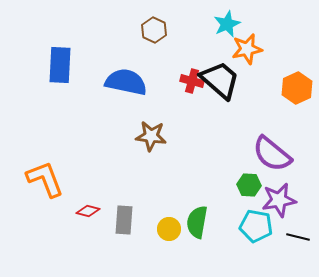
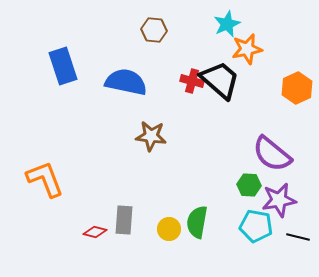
brown hexagon: rotated 20 degrees counterclockwise
blue rectangle: moved 3 px right, 1 px down; rotated 21 degrees counterclockwise
red diamond: moved 7 px right, 21 px down
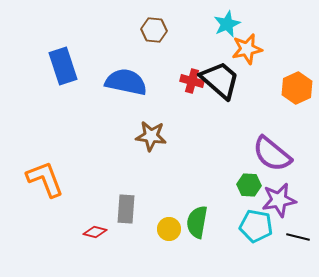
gray rectangle: moved 2 px right, 11 px up
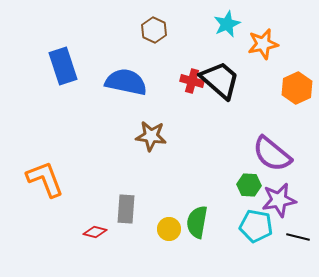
brown hexagon: rotated 20 degrees clockwise
orange star: moved 16 px right, 5 px up
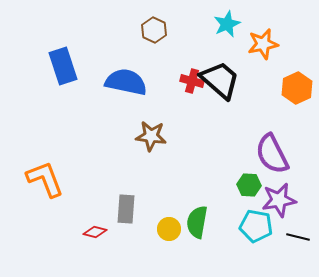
purple semicircle: rotated 24 degrees clockwise
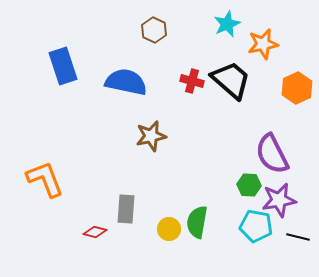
black trapezoid: moved 11 px right
brown star: rotated 20 degrees counterclockwise
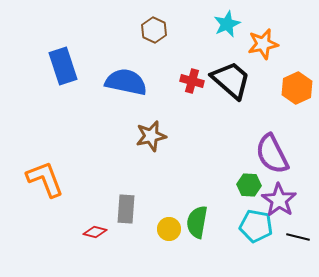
purple star: rotated 28 degrees counterclockwise
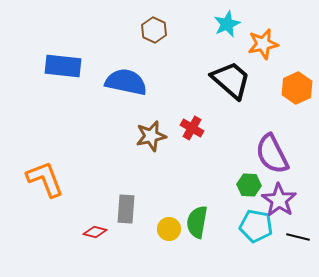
blue rectangle: rotated 66 degrees counterclockwise
red cross: moved 47 px down; rotated 15 degrees clockwise
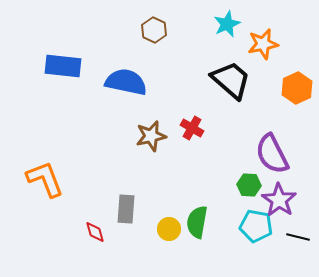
red diamond: rotated 60 degrees clockwise
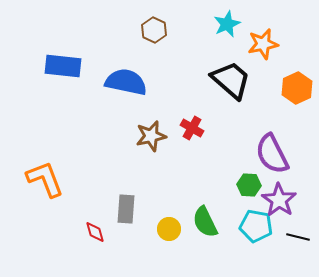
green semicircle: moved 8 px right; rotated 36 degrees counterclockwise
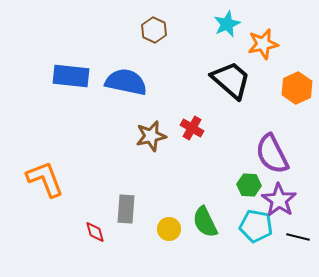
blue rectangle: moved 8 px right, 10 px down
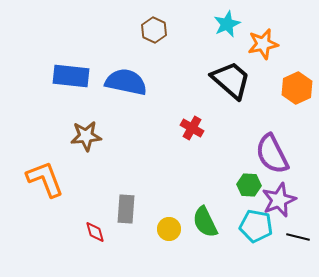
brown star: moved 65 px left; rotated 8 degrees clockwise
purple star: rotated 16 degrees clockwise
